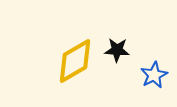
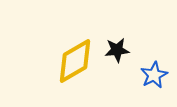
black star: rotated 10 degrees counterclockwise
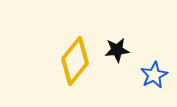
yellow diamond: rotated 21 degrees counterclockwise
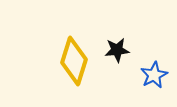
yellow diamond: moved 1 px left; rotated 21 degrees counterclockwise
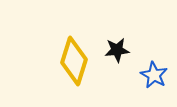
blue star: rotated 16 degrees counterclockwise
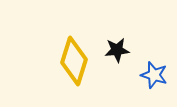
blue star: rotated 12 degrees counterclockwise
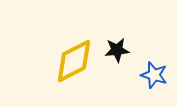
yellow diamond: rotated 45 degrees clockwise
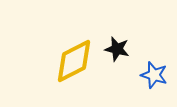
black star: moved 1 px up; rotated 20 degrees clockwise
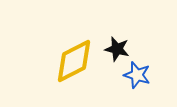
blue star: moved 17 px left
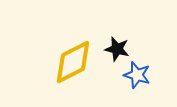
yellow diamond: moved 1 px left, 1 px down
